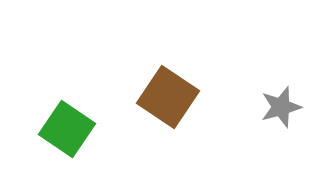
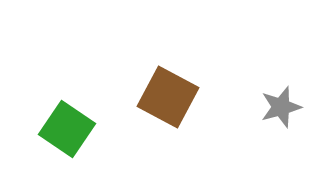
brown square: rotated 6 degrees counterclockwise
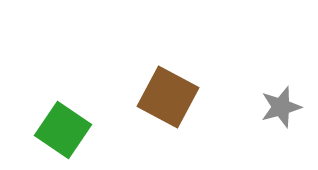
green square: moved 4 px left, 1 px down
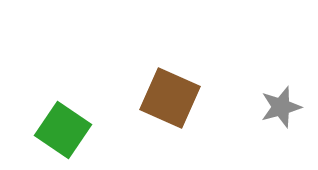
brown square: moved 2 px right, 1 px down; rotated 4 degrees counterclockwise
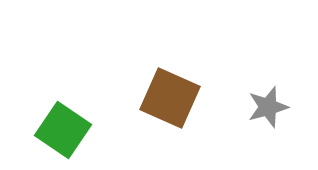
gray star: moved 13 px left
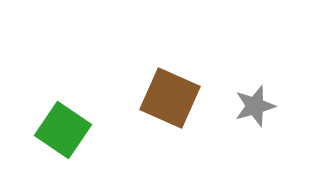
gray star: moved 13 px left, 1 px up
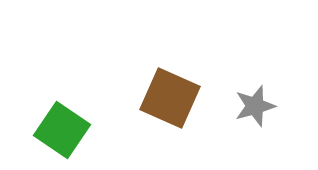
green square: moved 1 px left
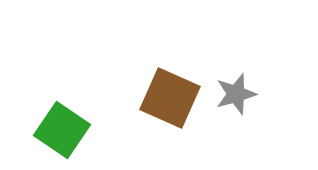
gray star: moved 19 px left, 12 px up
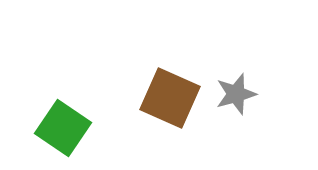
green square: moved 1 px right, 2 px up
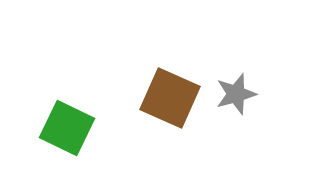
green square: moved 4 px right; rotated 8 degrees counterclockwise
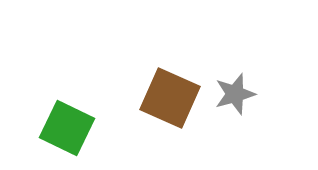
gray star: moved 1 px left
